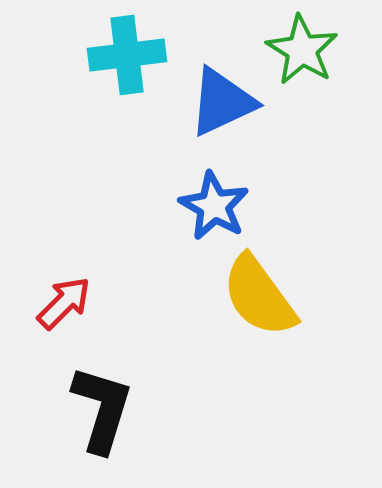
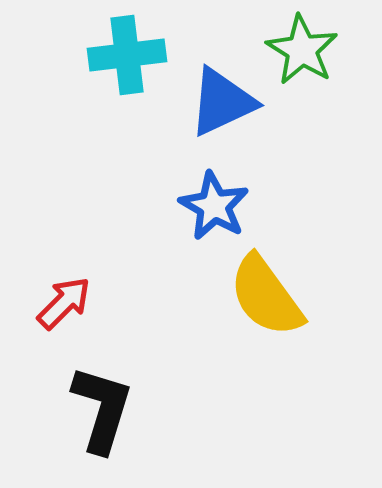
yellow semicircle: moved 7 px right
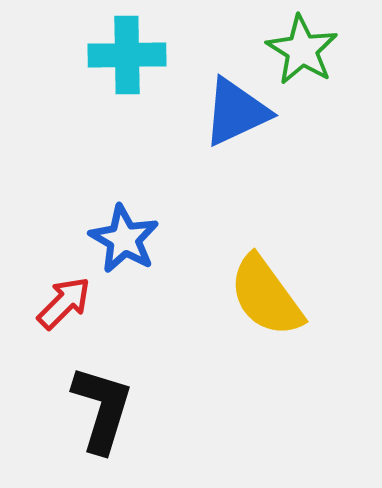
cyan cross: rotated 6 degrees clockwise
blue triangle: moved 14 px right, 10 px down
blue star: moved 90 px left, 33 px down
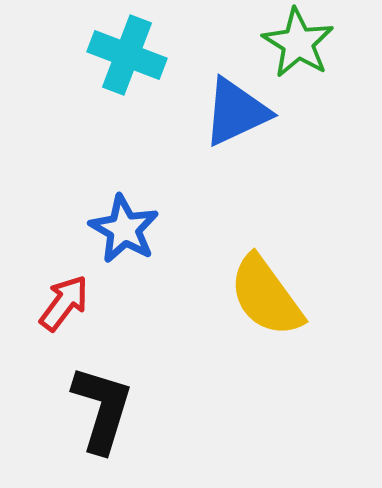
green star: moved 4 px left, 7 px up
cyan cross: rotated 22 degrees clockwise
blue star: moved 10 px up
red arrow: rotated 8 degrees counterclockwise
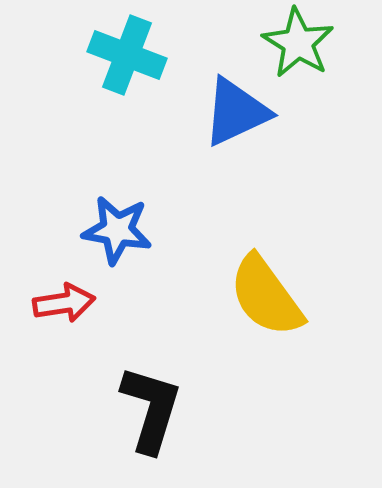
blue star: moved 7 px left, 1 px down; rotated 20 degrees counterclockwise
red arrow: rotated 44 degrees clockwise
black L-shape: moved 49 px right
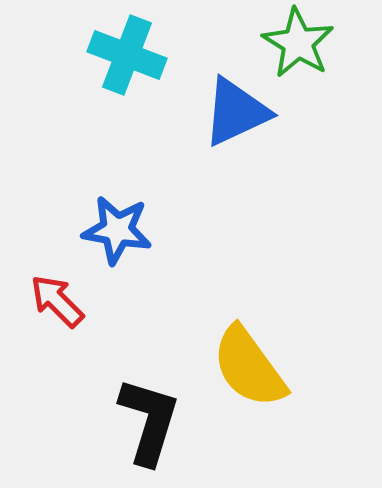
yellow semicircle: moved 17 px left, 71 px down
red arrow: moved 7 px left, 2 px up; rotated 126 degrees counterclockwise
black L-shape: moved 2 px left, 12 px down
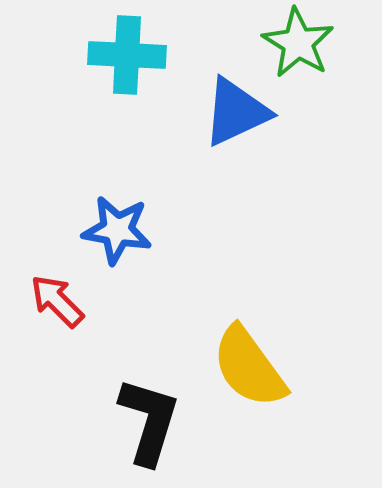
cyan cross: rotated 18 degrees counterclockwise
